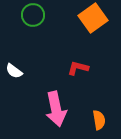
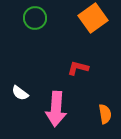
green circle: moved 2 px right, 3 px down
white semicircle: moved 6 px right, 22 px down
pink arrow: rotated 16 degrees clockwise
orange semicircle: moved 6 px right, 6 px up
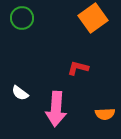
green circle: moved 13 px left
orange semicircle: rotated 96 degrees clockwise
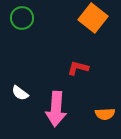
orange square: rotated 16 degrees counterclockwise
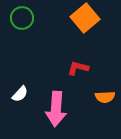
orange square: moved 8 px left; rotated 12 degrees clockwise
white semicircle: moved 1 px down; rotated 84 degrees counterclockwise
orange semicircle: moved 17 px up
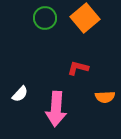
green circle: moved 23 px right
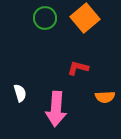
white semicircle: moved 1 px up; rotated 60 degrees counterclockwise
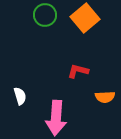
green circle: moved 3 px up
red L-shape: moved 3 px down
white semicircle: moved 3 px down
pink arrow: moved 9 px down
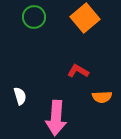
green circle: moved 11 px left, 2 px down
red L-shape: rotated 15 degrees clockwise
orange semicircle: moved 3 px left
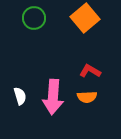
green circle: moved 1 px down
red L-shape: moved 12 px right
orange semicircle: moved 15 px left
pink arrow: moved 3 px left, 21 px up
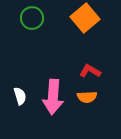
green circle: moved 2 px left
